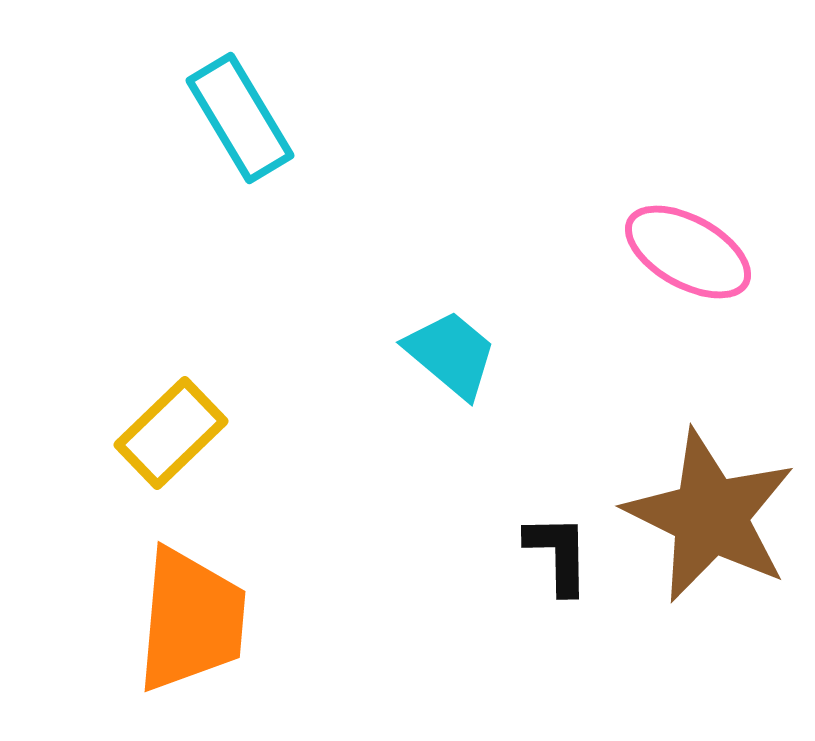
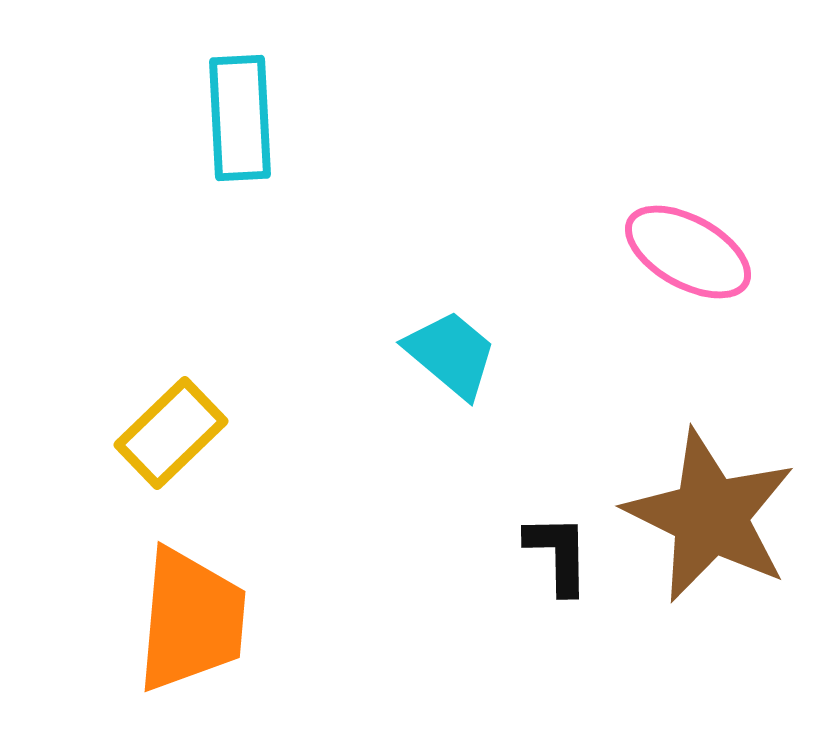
cyan rectangle: rotated 28 degrees clockwise
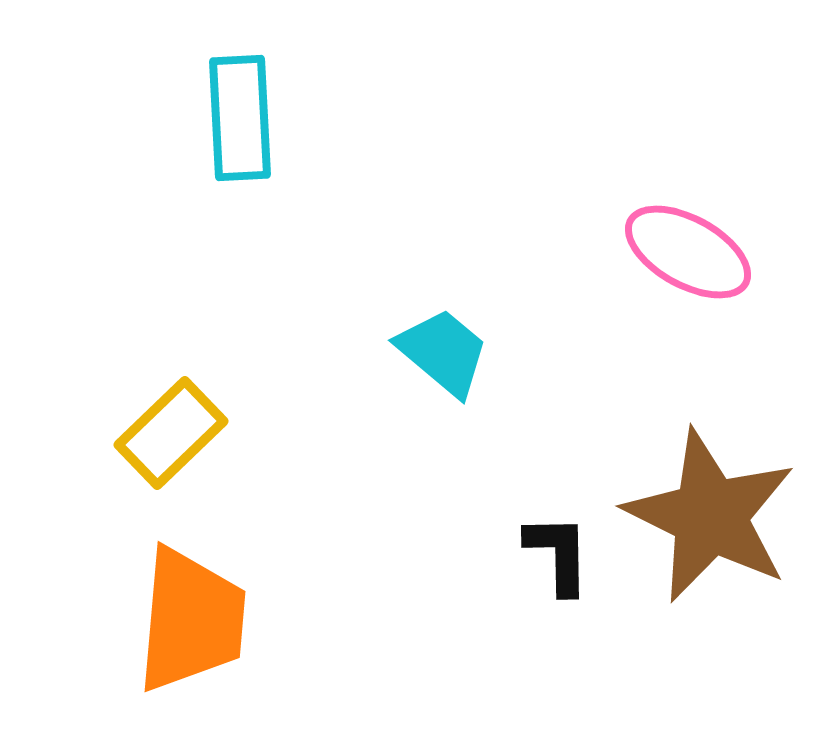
cyan trapezoid: moved 8 px left, 2 px up
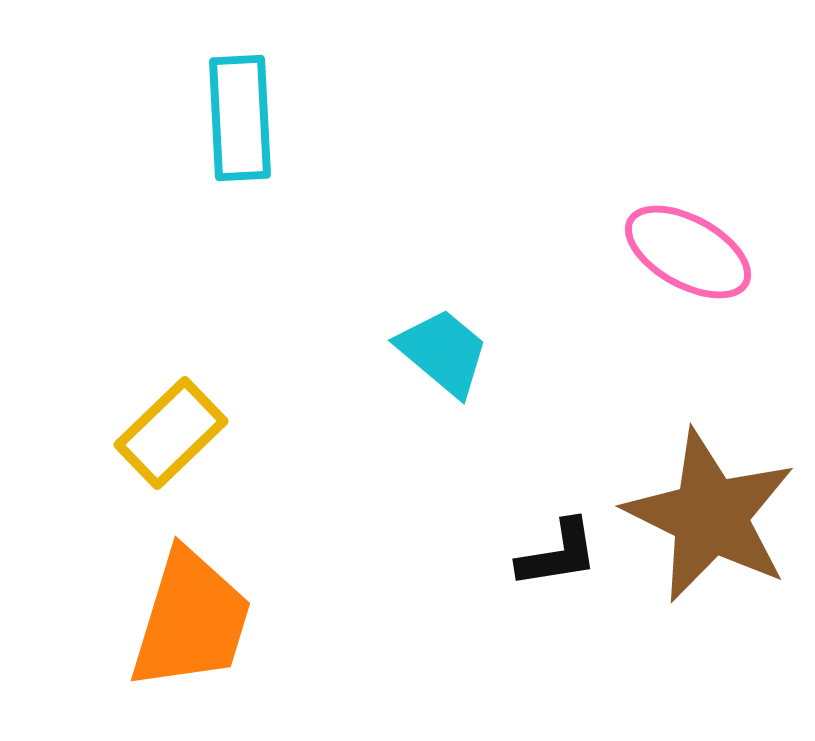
black L-shape: rotated 82 degrees clockwise
orange trapezoid: rotated 12 degrees clockwise
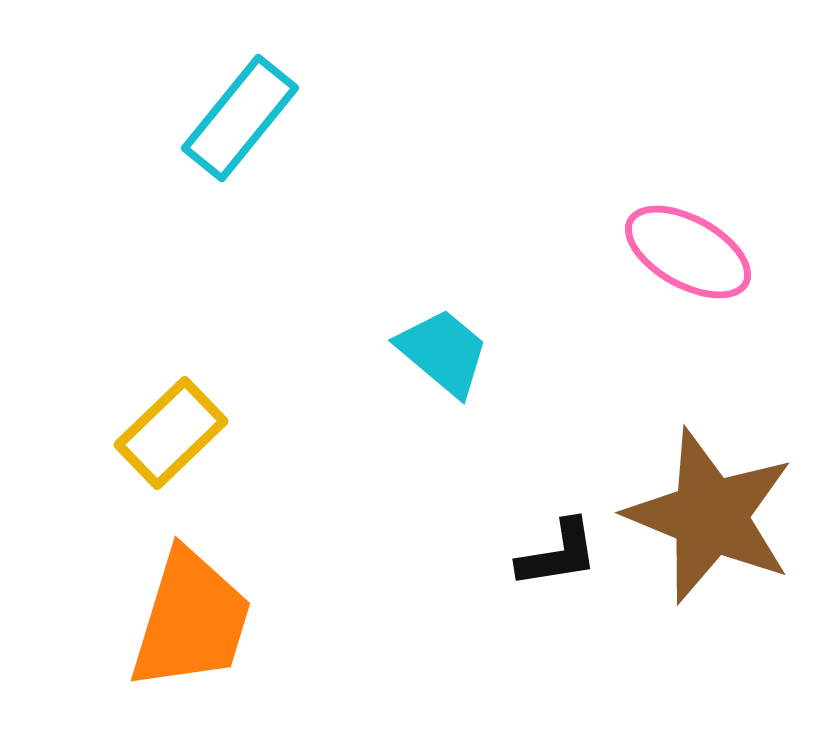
cyan rectangle: rotated 42 degrees clockwise
brown star: rotated 4 degrees counterclockwise
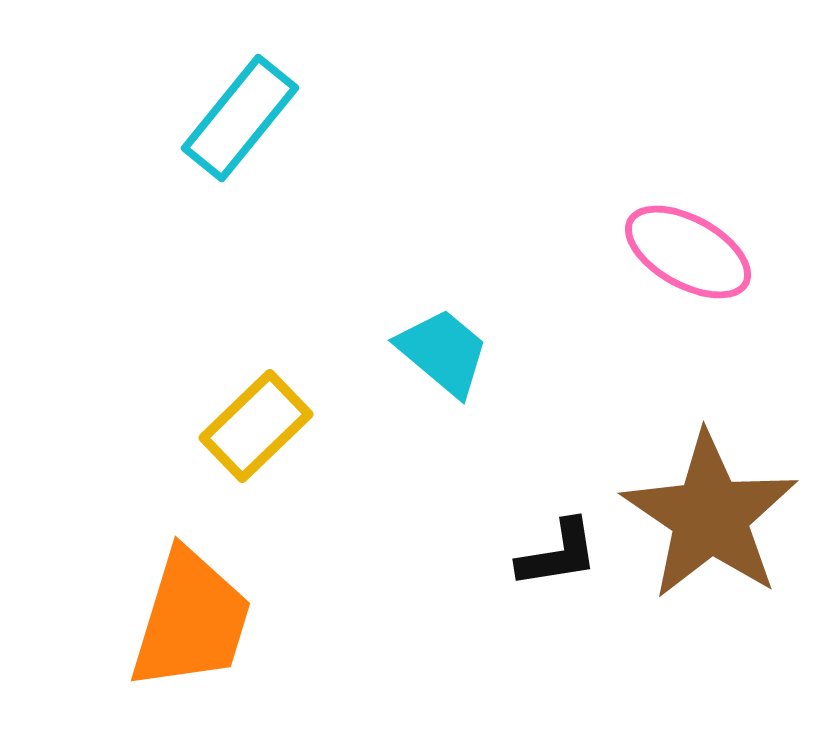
yellow rectangle: moved 85 px right, 7 px up
brown star: rotated 12 degrees clockwise
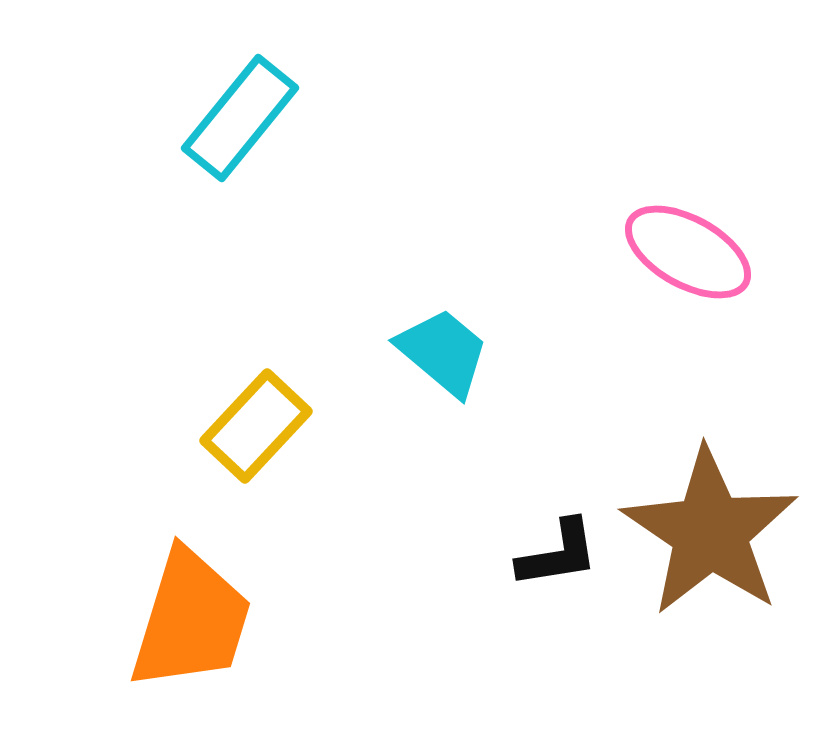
yellow rectangle: rotated 3 degrees counterclockwise
brown star: moved 16 px down
